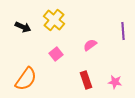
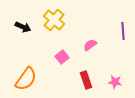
pink square: moved 6 px right, 3 px down
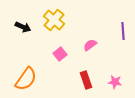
pink square: moved 2 px left, 3 px up
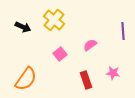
pink star: moved 2 px left, 9 px up
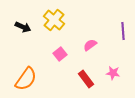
red rectangle: moved 1 px up; rotated 18 degrees counterclockwise
